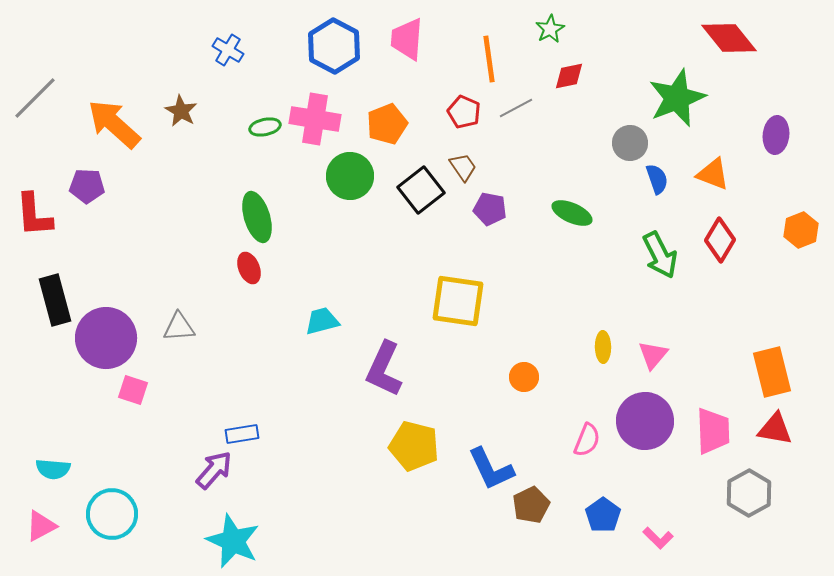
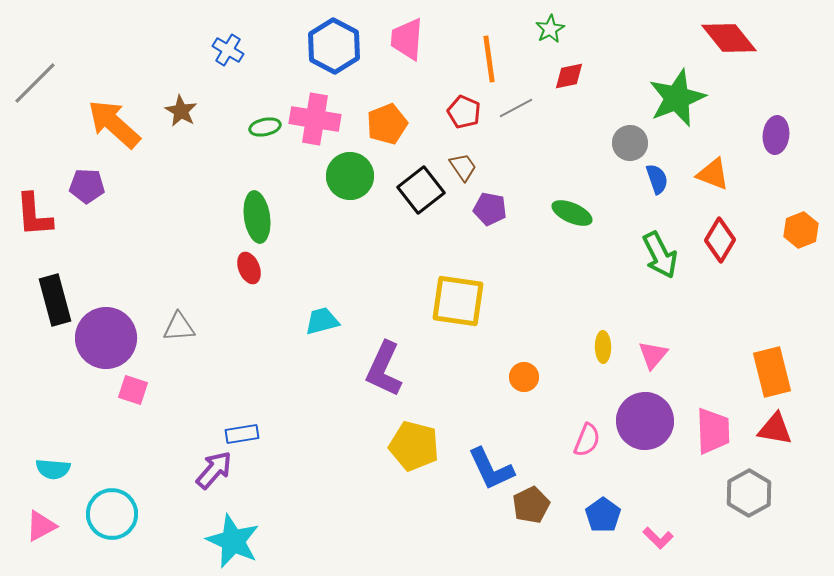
gray line at (35, 98): moved 15 px up
green ellipse at (257, 217): rotated 9 degrees clockwise
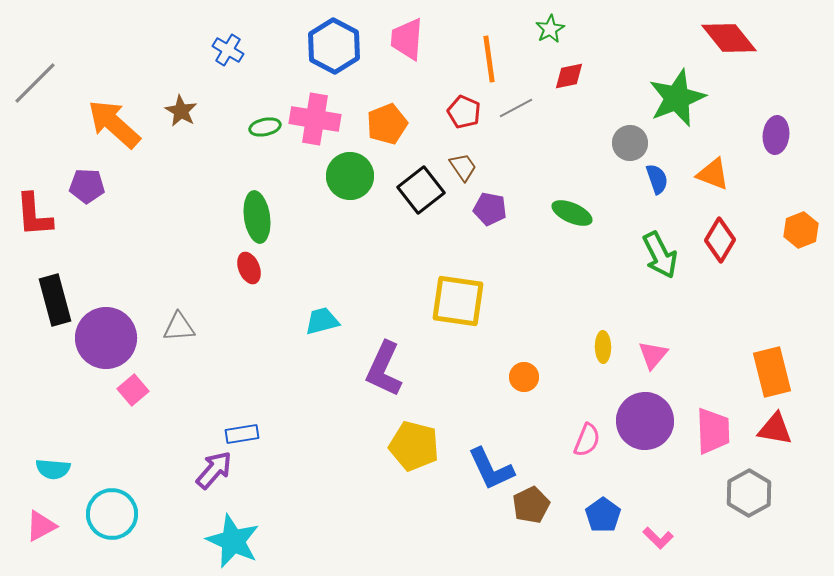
pink square at (133, 390): rotated 32 degrees clockwise
